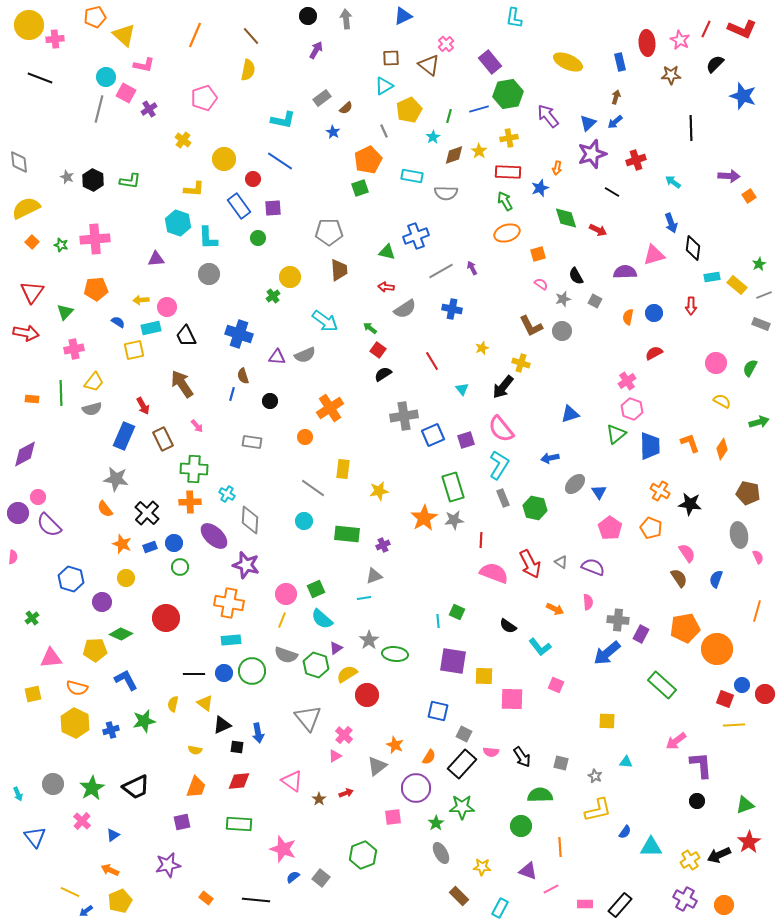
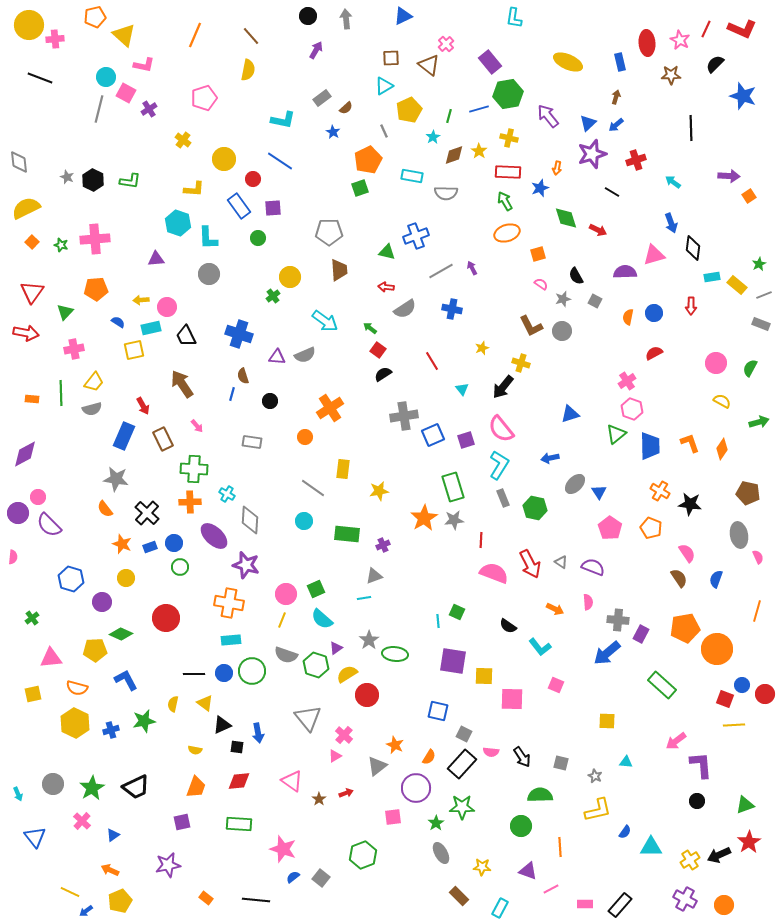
blue arrow at (615, 122): moved 1 px right, 3 px down
yellow cross at (509, 138): rotated 24 degrees clockwise
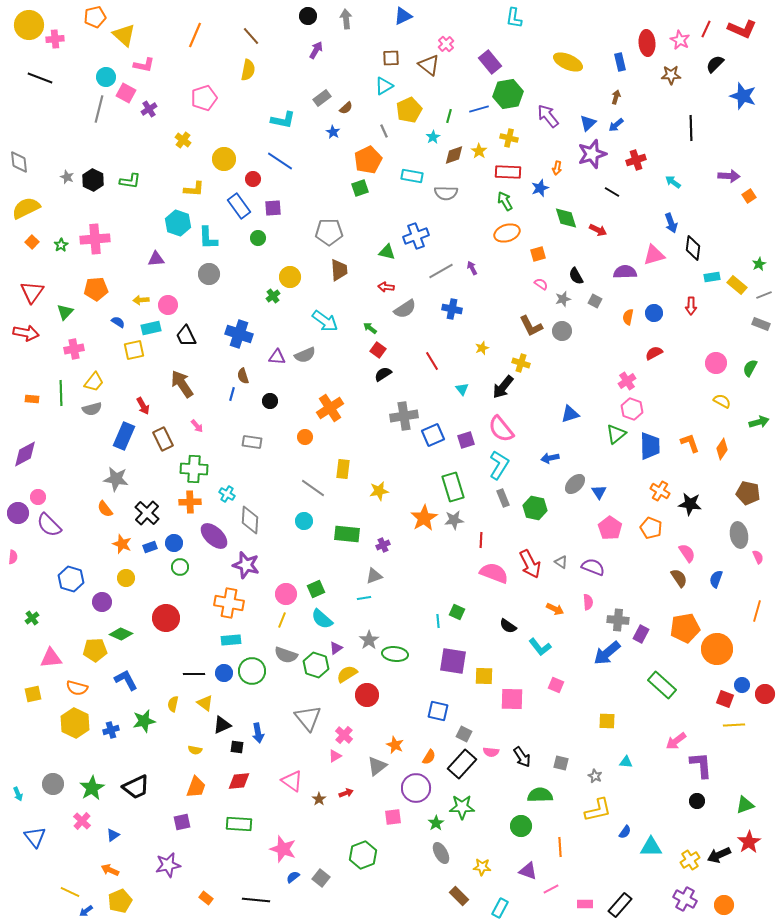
green star at (61, 245): rotated 24 degrees clockwise
pink circle at (167, 307): moved 1 px right, 2 px up
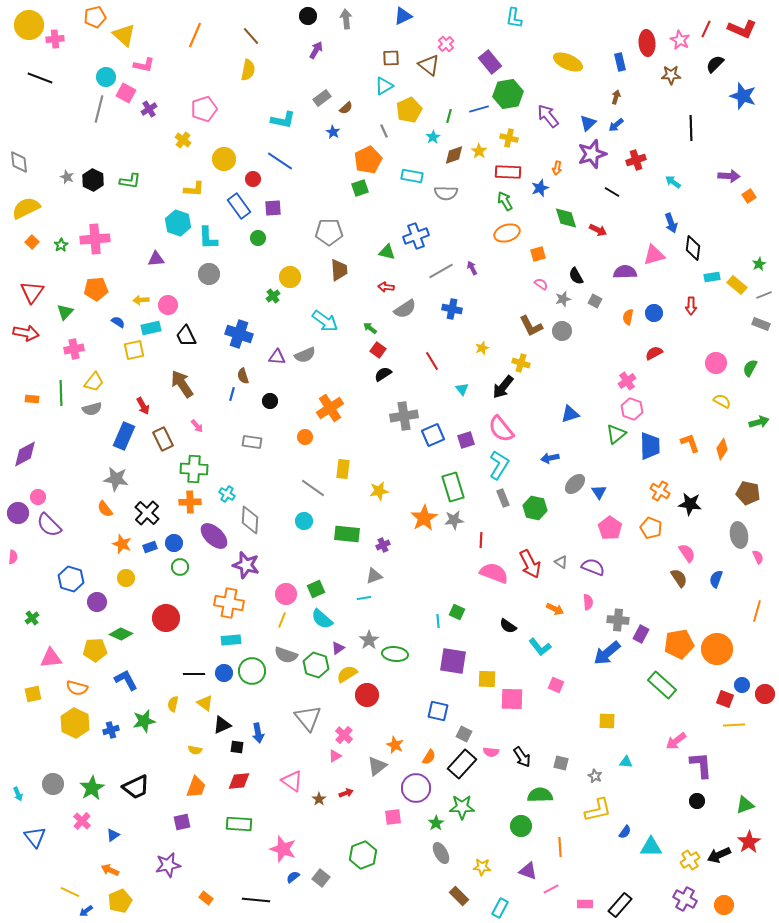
pink pentagon at (204, 98): moved 11 px down
purple circle at (102, 602): moved 5 px left
orange pentagon at (685, 628): moved 6 px left, 16 px down
purple triangle at (336, 648): moved 2 px right
yellow square at (484, 676): moved 3 px right, 3 px down
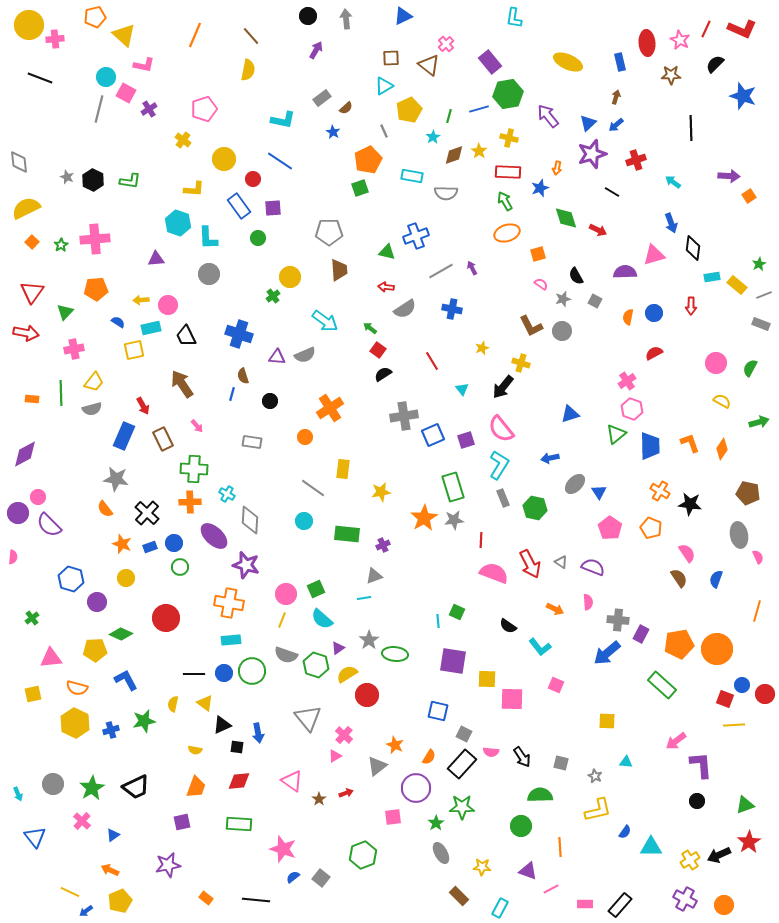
yellow star at (379, 491): moved 2 px right, 1 px down
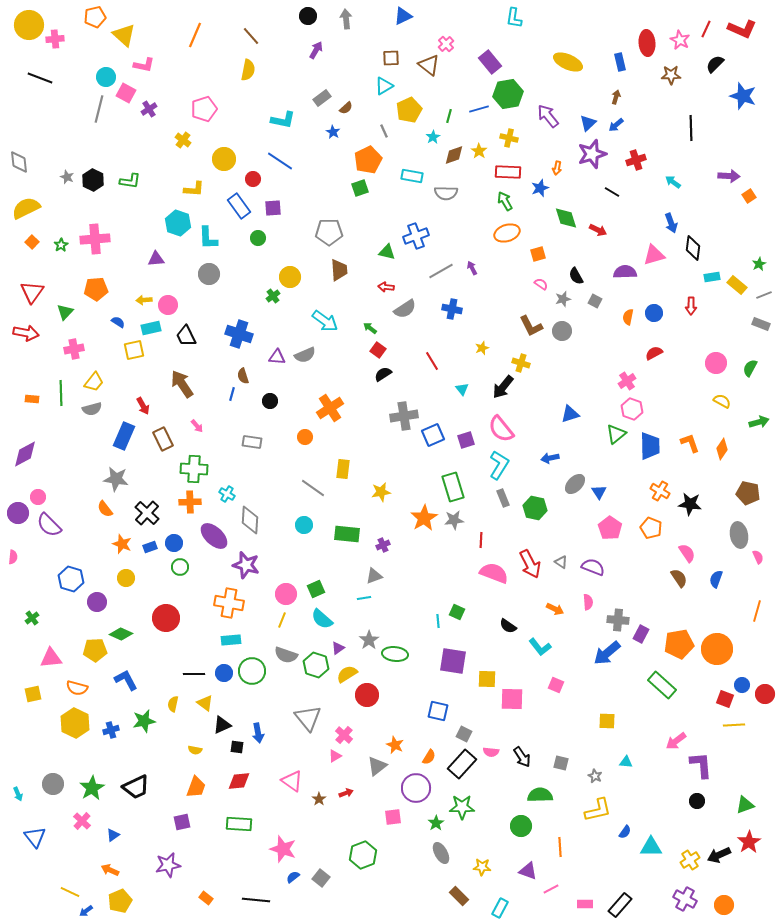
yellow arrow at (141, 300): moved 3 px right
cyan circle at (304, 521): moved 4 px down
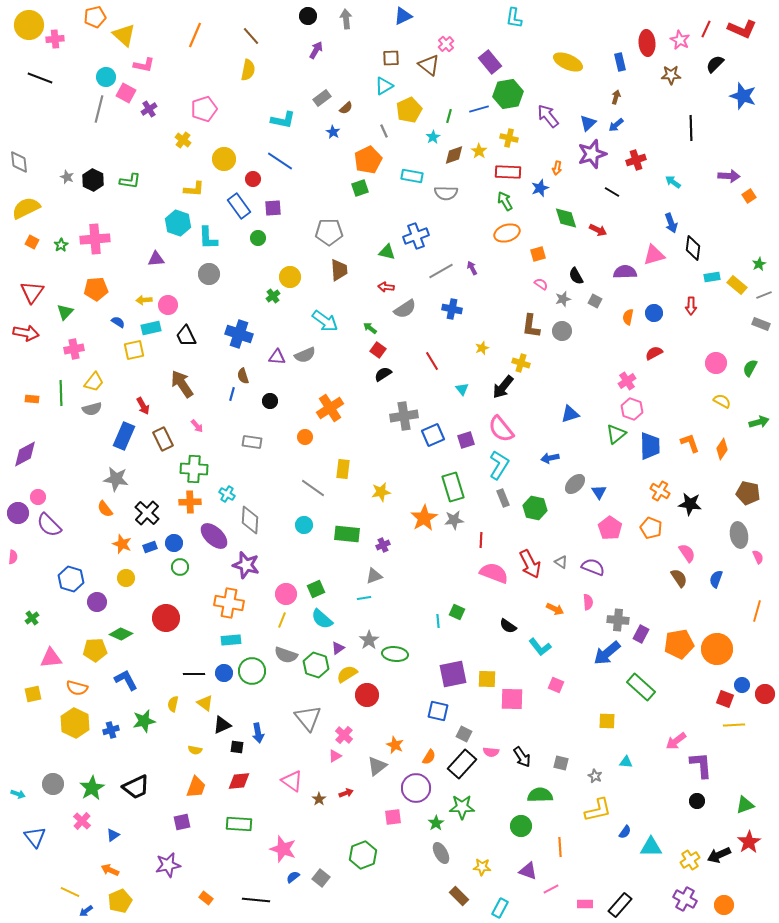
orange square at (32, 242): rotated 16 degrees counterclockwise
brown L-shape at (531, 326): rotated 35 degrees clockwise
purple square at (453, 661): moved 13 px down; rotated 20 degrees counterclockwise
green rectangle at (662, 685): moved 21 px left, 2 px down
cyan arrow at (18, 794): rotated 48 degrees counterclockwise
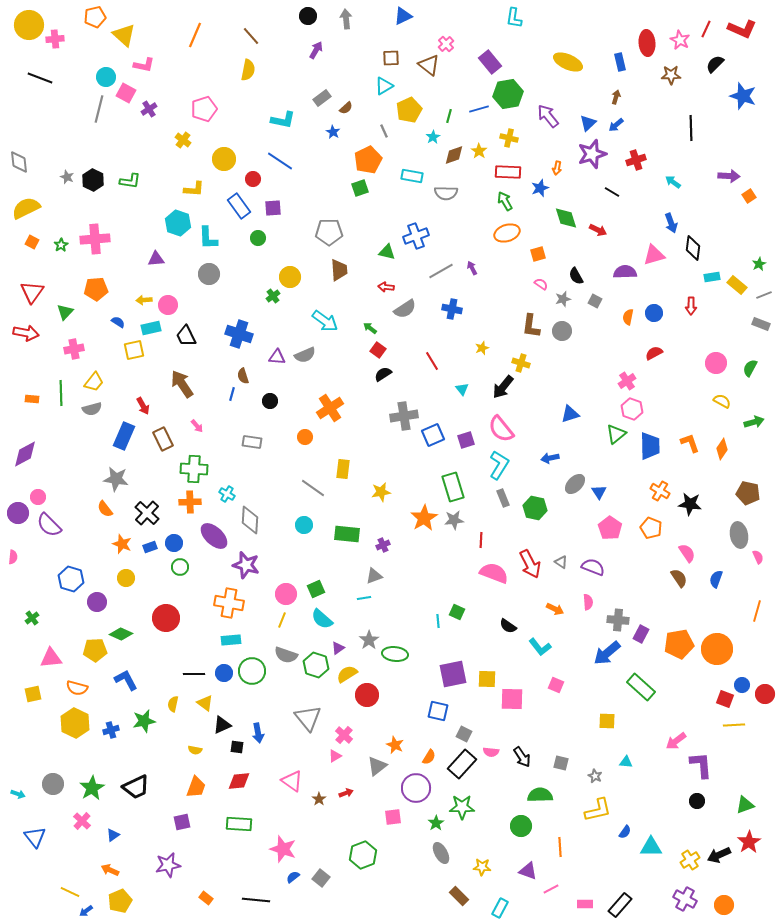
green arrow at (759, 422): moved 5 px left
